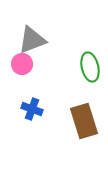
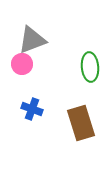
green ellipse: rotated 8 degrees clockwise
brown rectangle: moved 3 px left, 2 px down
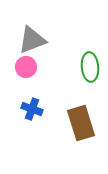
pink circle: moved 4 px right, 3 px down
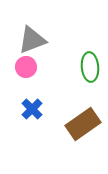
blue cross: rotated 25 degrees clockwise
brown rectangle: moved 2 px right, 1 px down; rotated 72 degrees clockwise
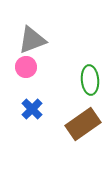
green ellipse: moved 13 px down
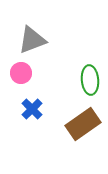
pink circle: moved 5 px left, 6 px down
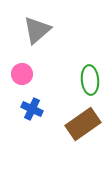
gray triangle: moved 5 px right, 10 px up; rotated 20 degrees counterclockwise
pink circle: moved 1 px right, 1 px down
blue cross: rotated 20 degrees counterclockwise
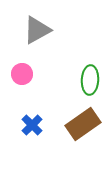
gray triangle: rotated 12 degrees clockwise
green ellipse: rotated 8 degrees clockwise
blue cross: moved 16 px down; rotated 20 degrees clockwise
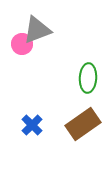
gray triangle: rotated 8 degrees clockwise
pink circle: moved 30 px up
green ellipse: moved 2 px left, 2 px up
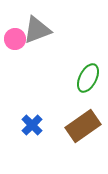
pink circle: moved 7 px left, 5 px up
green ellipse: rotated 24 degrees clockwise
brown rectangle: moved 2 px down
